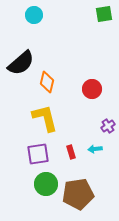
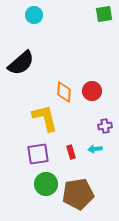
orange diamond: moved 17 px right, 10 px down; rotated 10 degrees counterclockwise
red circle: moved 2 px down
purple cross: moved 3 px left; rotated 24 degrees clockwise
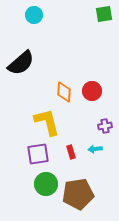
yellow L-shape: moved 2 px right, 4 px down
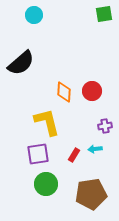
red rectangle: moved 3 px right, 3 px down; rotated 48 degrees clockwise
brown pentagon: moved 13 px right
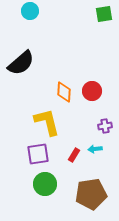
cyan circle: moved 4 px left, 4 px up
green circle: moved 1 px left
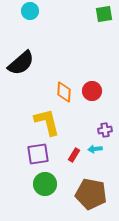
purple cross: moved 4 px down
brown pentagon: rotated 20 degrees clockwise
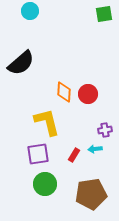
red circle: moved 4 px left, 3 px down
brown pentagon: rotated 20 degrees counterclockwise
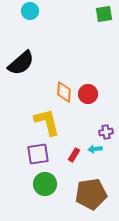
purple cross: moved 1 px right, 2 px down
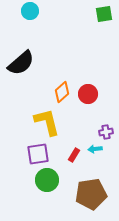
orange diamond: moved 2 px left; rotated 45 degrees clockwise
green circle: moved 2 px right, 4 px up
